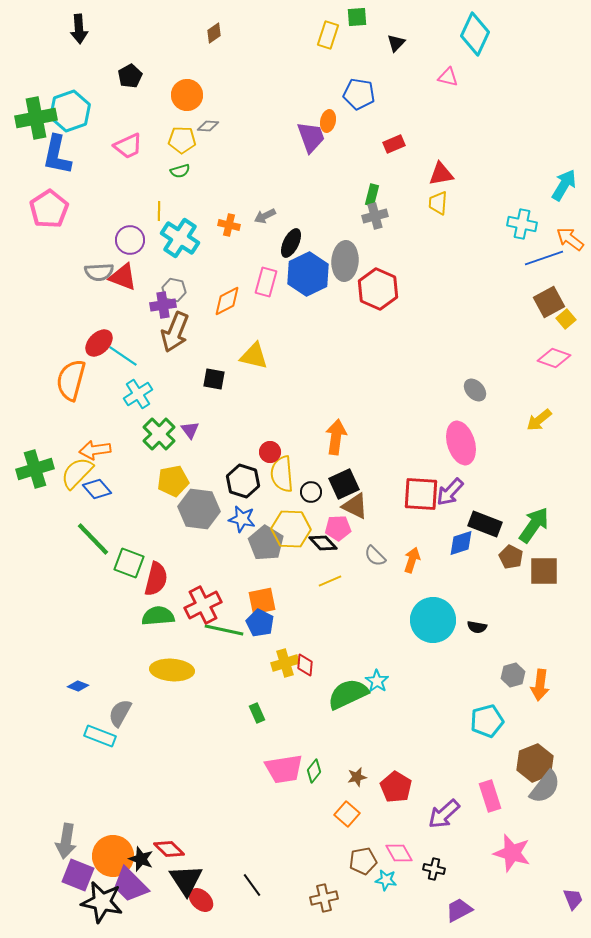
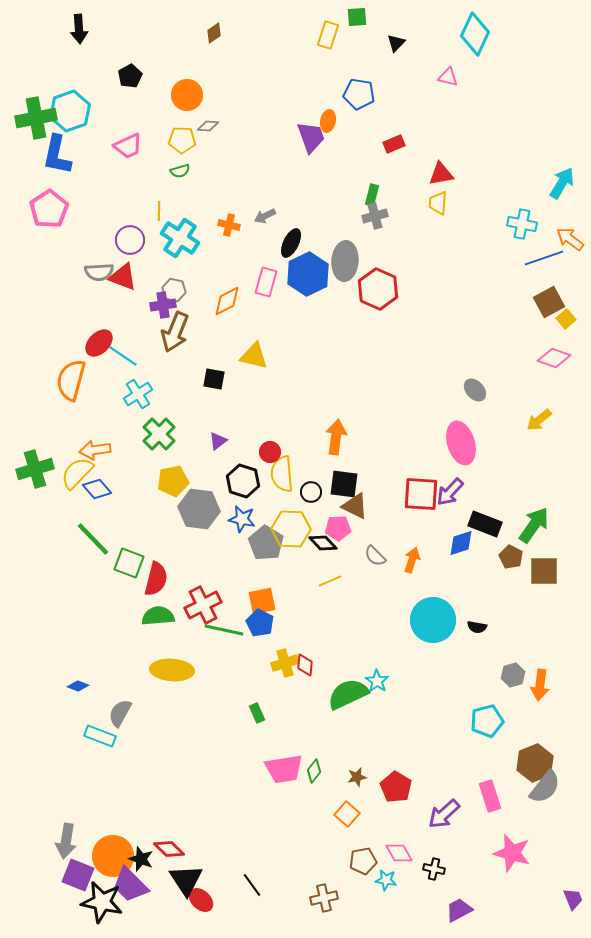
cyan arrow at (564, 185): moved 2 px left, 2 px up
purple triangle at (190, 430): moved 28 px right, 11 px down; rotated 30 degrees clockwise
black square at (344, 484): rotated 32 degrees clockwise
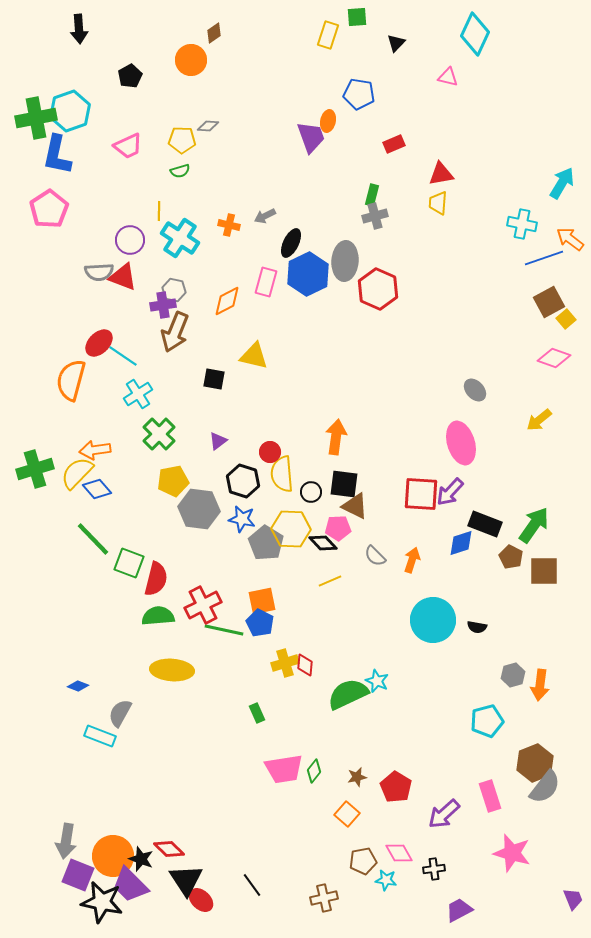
orange circle at (187, 95): moved 4 px right, 35 px up
cyan star at (377, 681): rotated 10 degrees counterclockwise
black cross at (434, 869): rotated 20 degrees counterclockwise
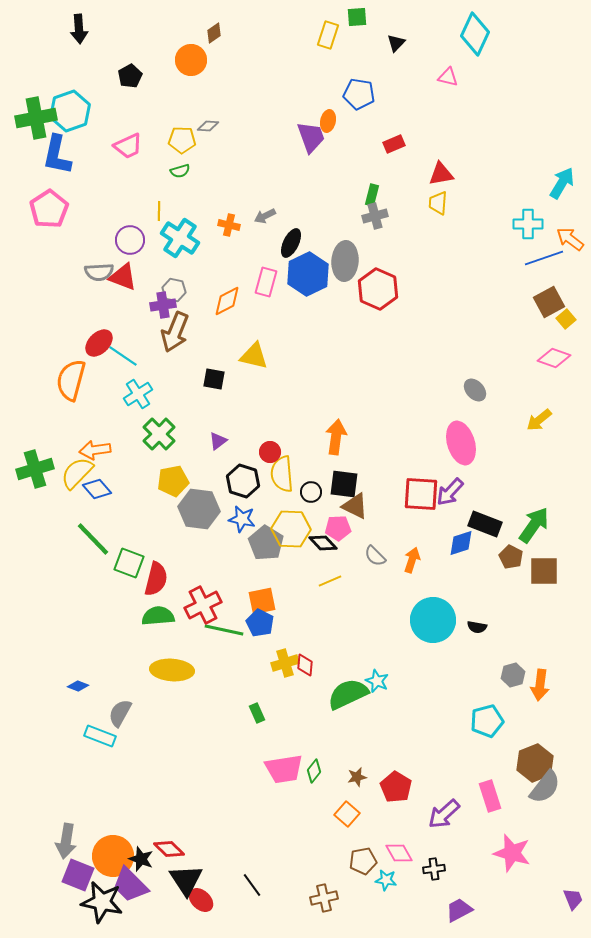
cyan cross at (522, 224): moved 6 px right; rotated 12 degrees counterclockwise
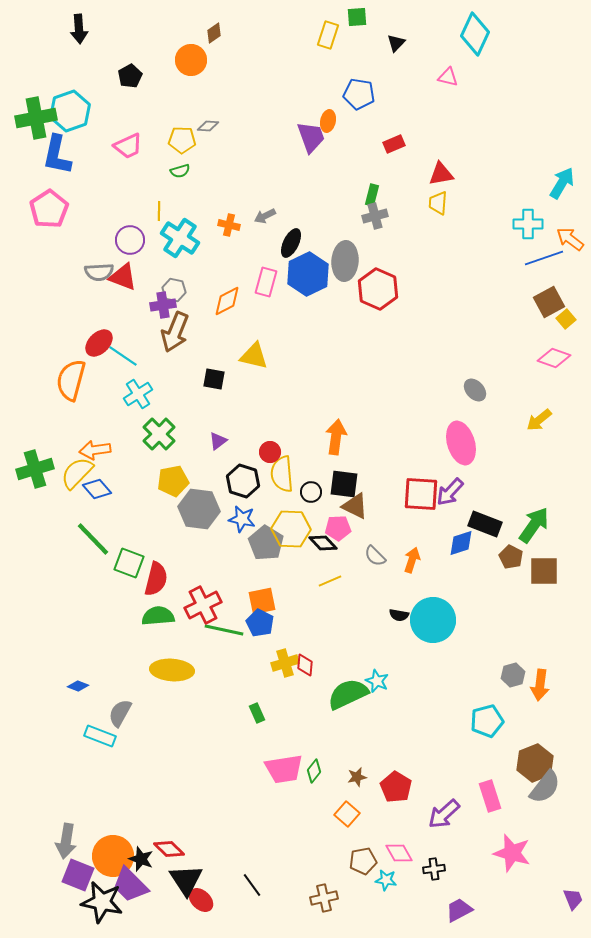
black semicircle at (477, 627): moved 78 px left, 12 px up
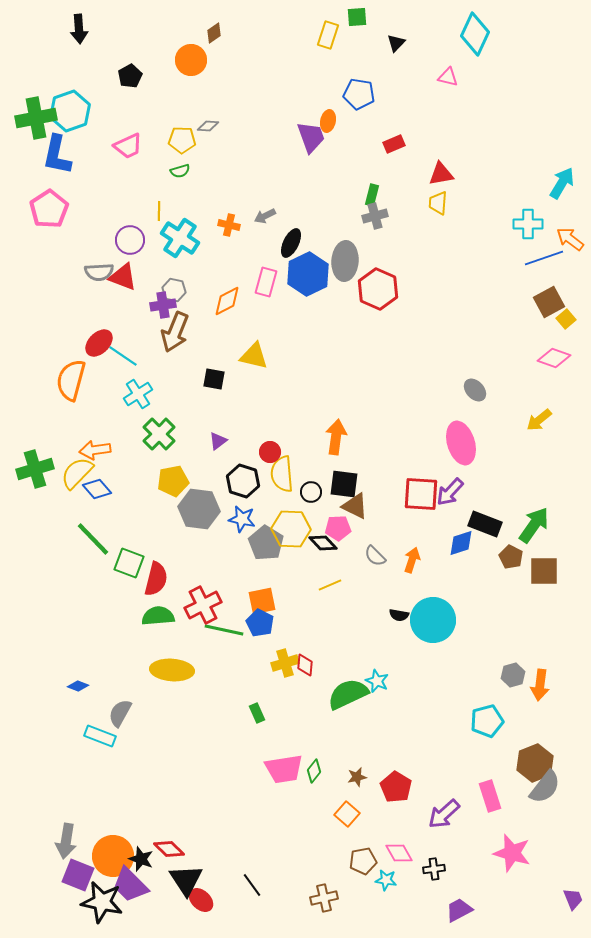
yellow line at (330, 581): moved 4 px down
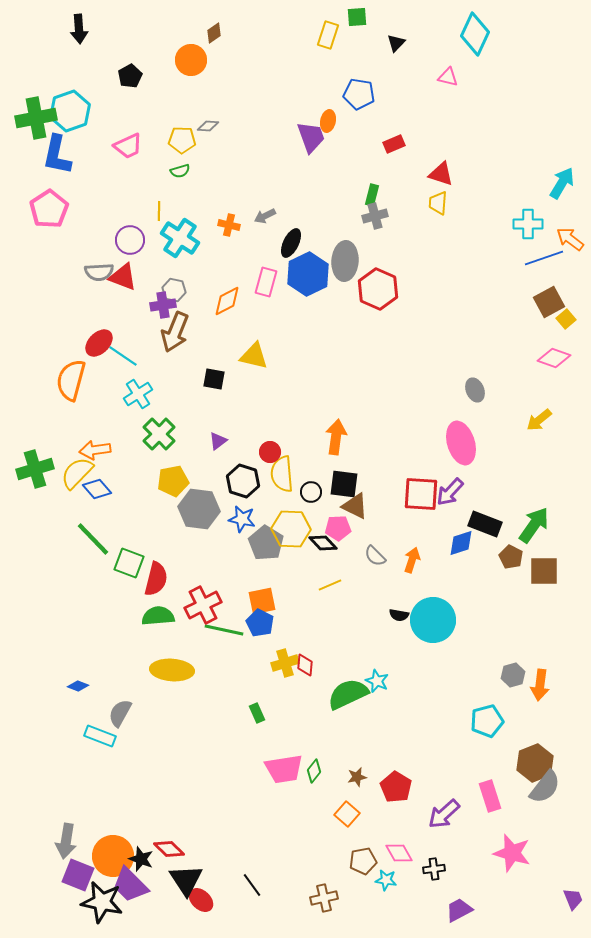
red triangle at (441, 174): rotated 28 degrees clockwise
gray ellipse at (475, 390): rotated 20 degrees clockwise
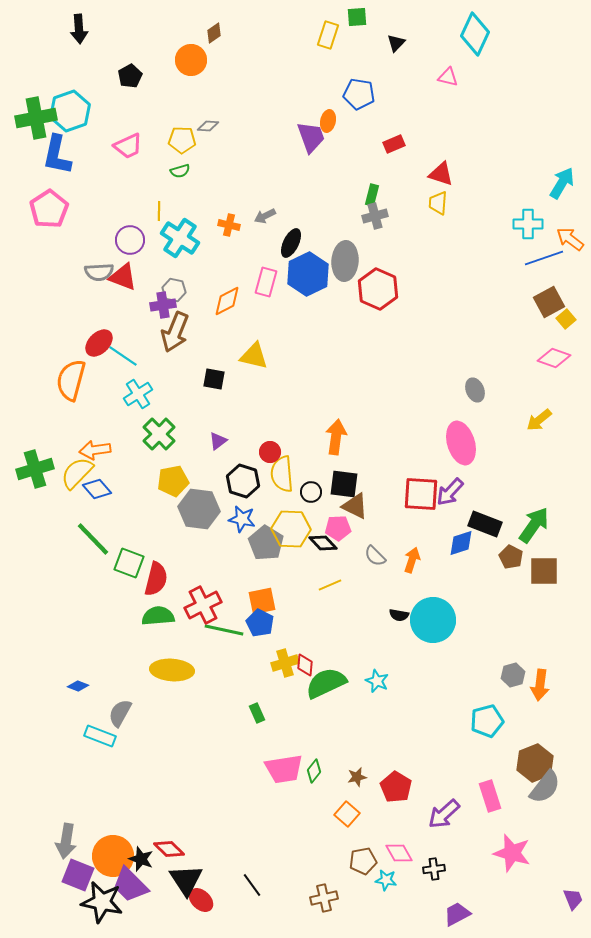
green semicircle at (348, 694): moved 22 px left, 11 px up
purple trapezoid at (459, 910): moved 2 px left, 4 px down
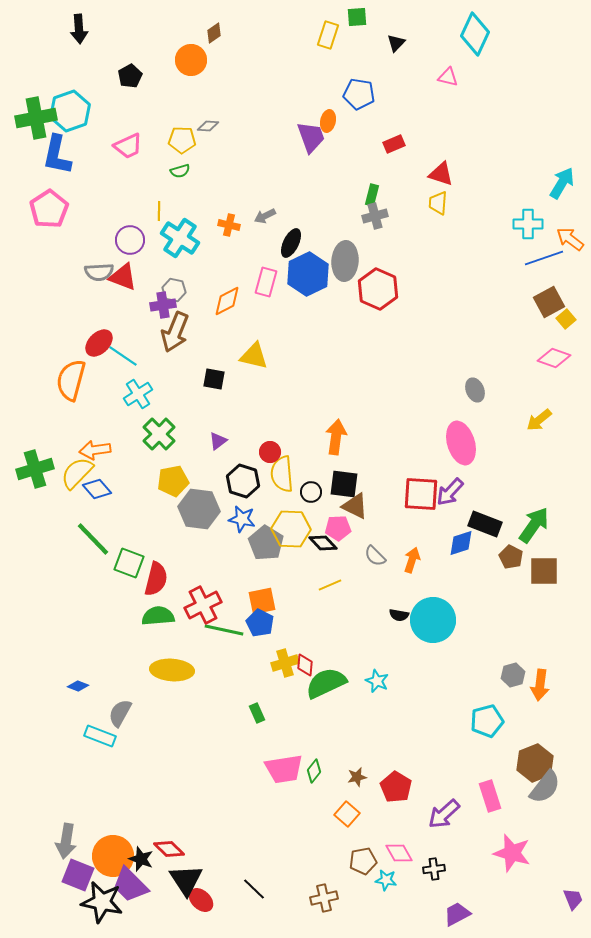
black line at (252, 885): moved 2 px right, 4 px down; rotated 10 degrees counterclockwise
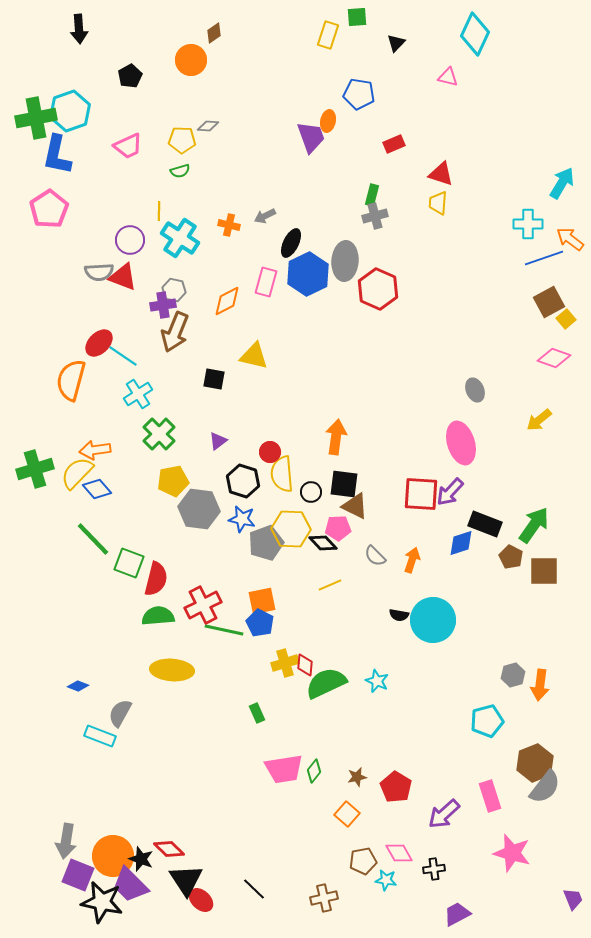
gray pentagon at (266, 543): rotated 20 degrees clockwise
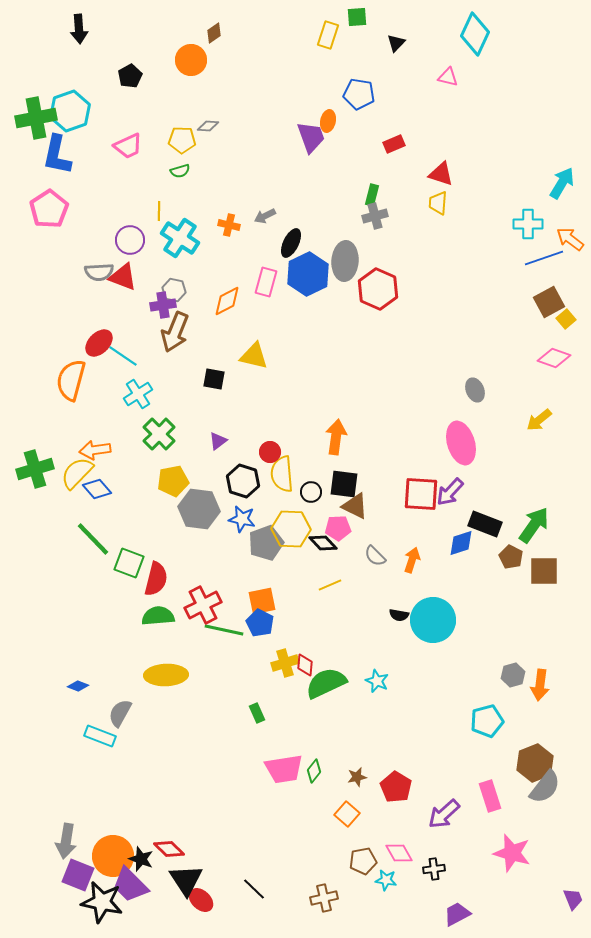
yellow ellipse at (172, 670): moved 6 px left, 5 px down; rotated 6 degrees counterclockwise
